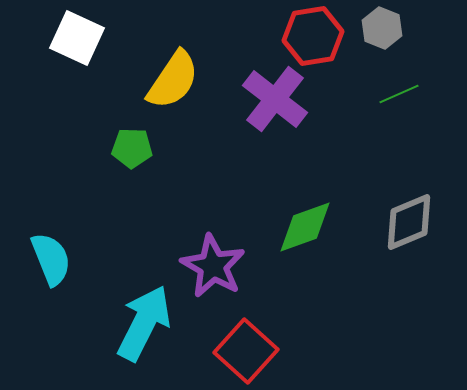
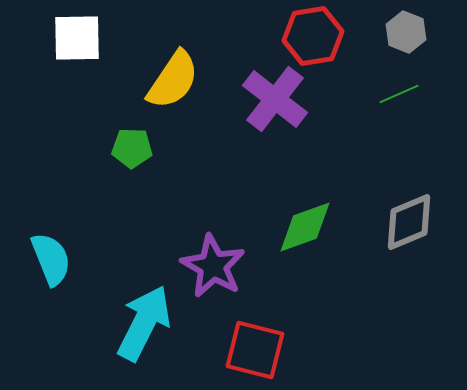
gray hexagon: moved 24 px right, 4 px down
white square: rotated 26 degrees counterclockwise
red square: moved 9 px right, 1 px up; rotated 28 degrees counterclockwise
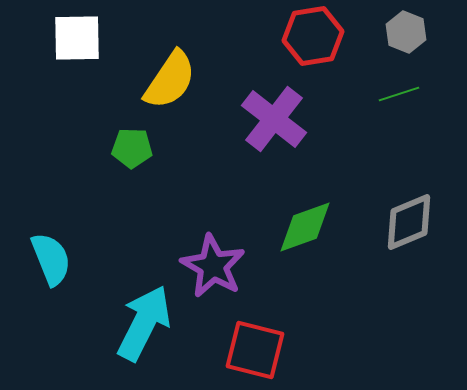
yellow semicircle: moved 3 px left
green line: rotated 6 degrees clockwise
purple cross: moved 1 px left, 20 px down
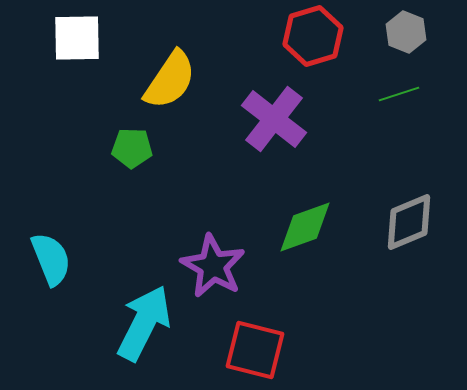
red hexagon: rotated 8 degrees counterclockwise
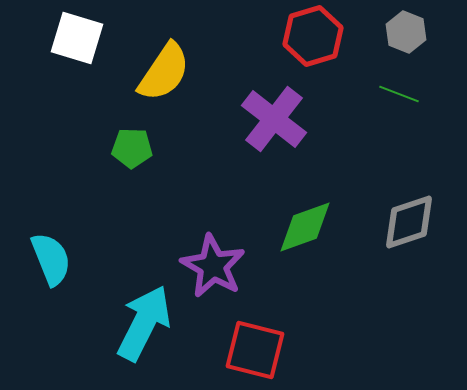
white square: rotated 18 degrees clockwise
yellow semicircle: moved 6 px left, 8 px up
green line: rotated 39 degrees clockwise
gray diamond: rotated 4 degrees clockwise
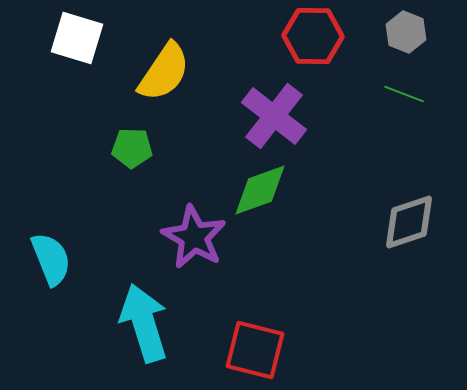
red hexagon: rotated 18 degrees clockwise
green line: moved 5 px right
purple cross: moved 3 px up
green diamond: moved 45 px left, 37 px up
purple star: moved 19 px left, 29 px up
cyan arrow: rotated 44 degrees counterclockwise
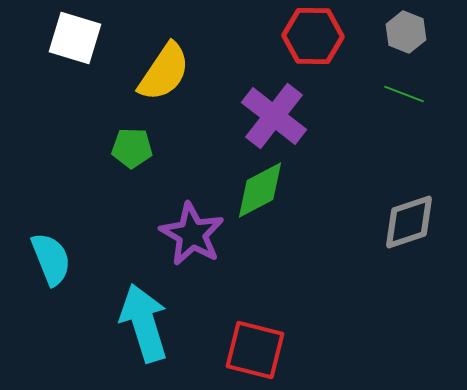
white square: moved 2 px left
green diamond: rotated 8 degrees counterclockwise
purple star: moved 2 px left, 3 px up
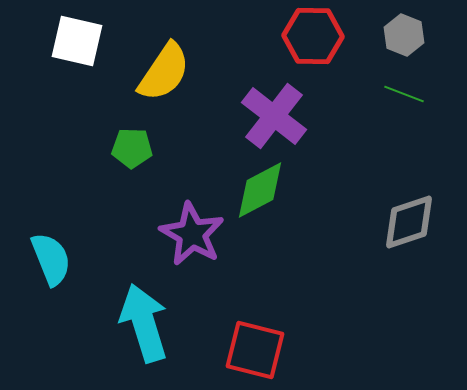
gray hexagon: moved 2 px left, 3 px down
white square: moved 2 px right, 3 px down; rotated 4 degrees counterclockwise
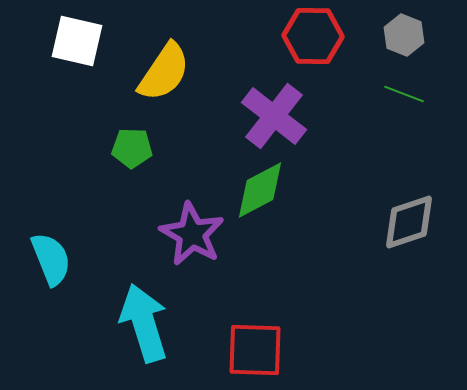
red square: rotated 12 degrees counterclockwise
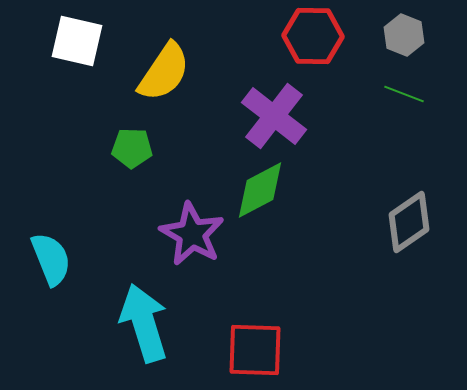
gray diamond: rotated 16 degrees counterclockwise
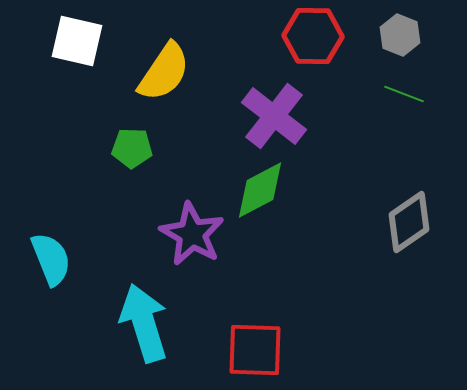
gray hexagon: moved 4 px left
